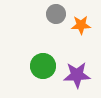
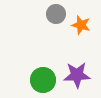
orange star: rotated 18 degrees clockwise
green circle: moved 14 px down
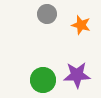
gray circle: moved 9 px left
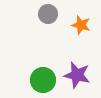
gray circle: moved 1 px right
purple star: rotated 16 degrees clockwise
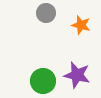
gray circle: moved 2 px left, 1 px up
green circle: moved 1 px down
